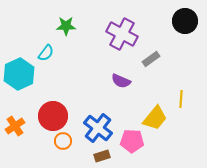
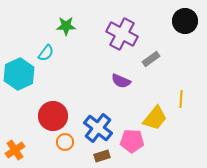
orange cross: moved 24 px down
orange circle: moved 2 px right, 1 px down
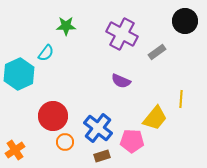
gray rectangle: moved 6 px right, 7 px up
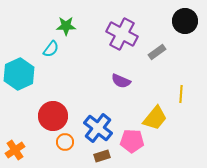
cyan semicircle: moved 5 px right, 4 px up
yellow line: moved 5 px up
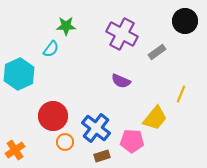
yellow line: rotated 18 degrees clockwise
blue cross: moved 2 px left
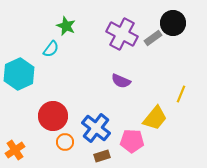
black circle: moved 12 px left, 2 px down
green star: rotated 24 degrees clockwise
gray rectangle: moved 4 px left, 14 px up
